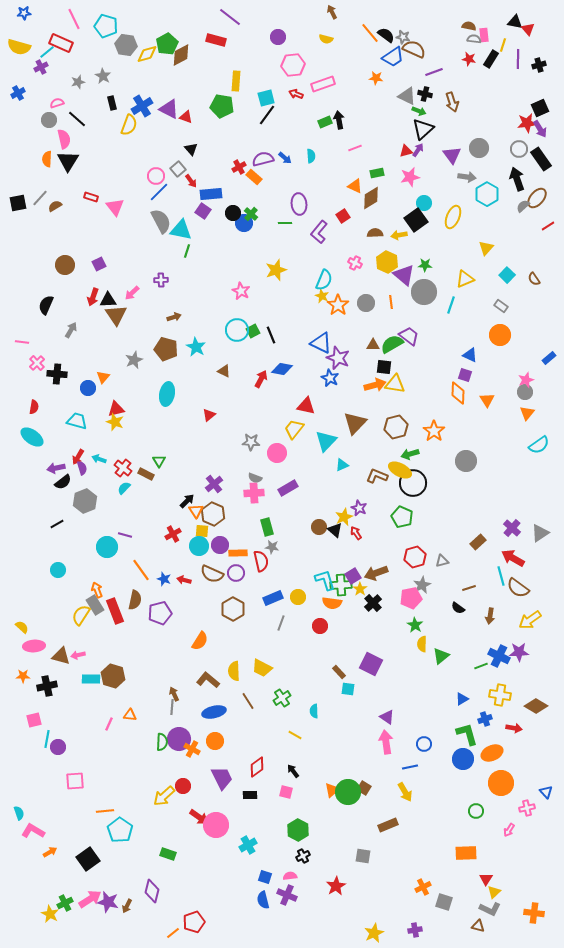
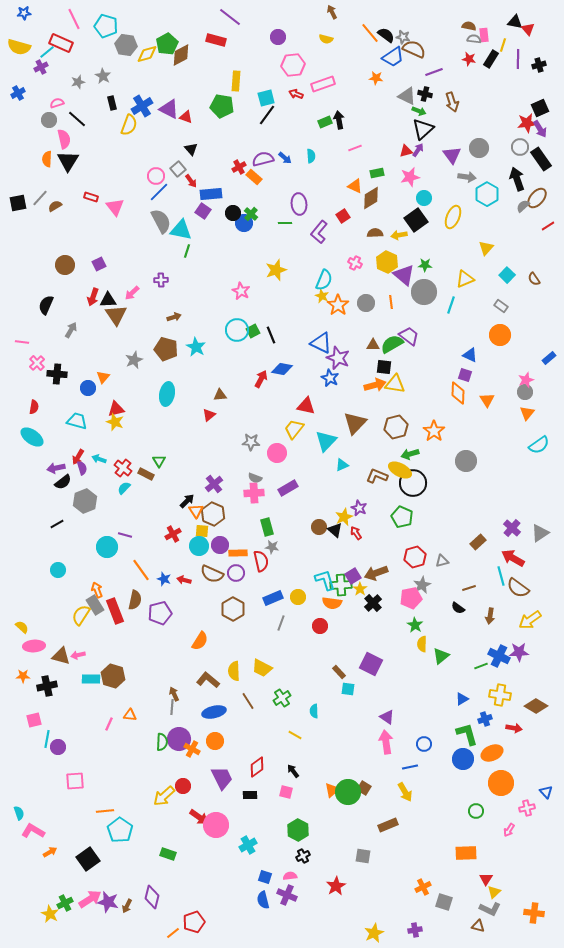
gray circle at (519, 149): moved 1 px right, 2 px up
cyan circle at (424, 203): moved 5 px up
brown triangle at (224, 371): moved 4 px left, 24 px down; rotated 32 degrees counterclockwise
purple diamond at (152, 891): moved 6 px down
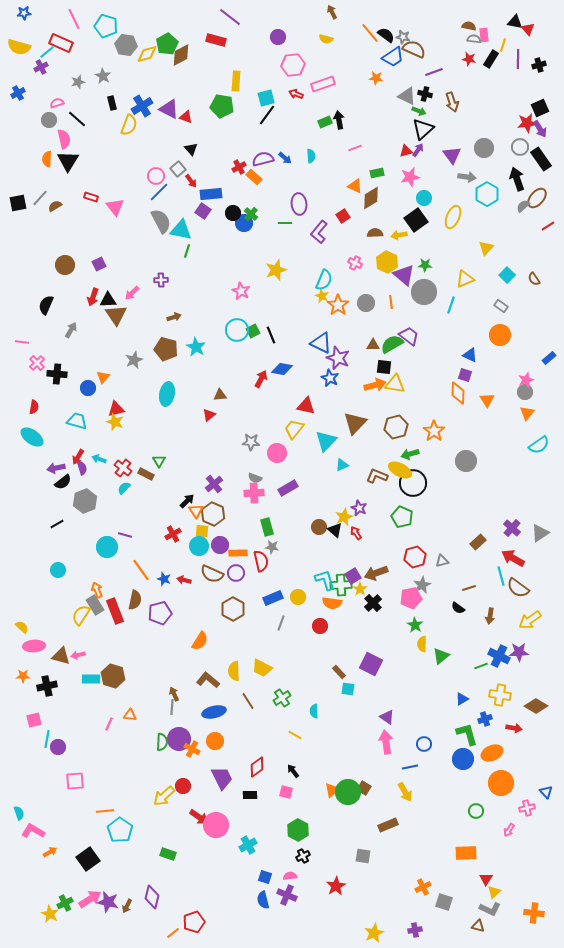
gray circle at (479, 148): moved 5 px right
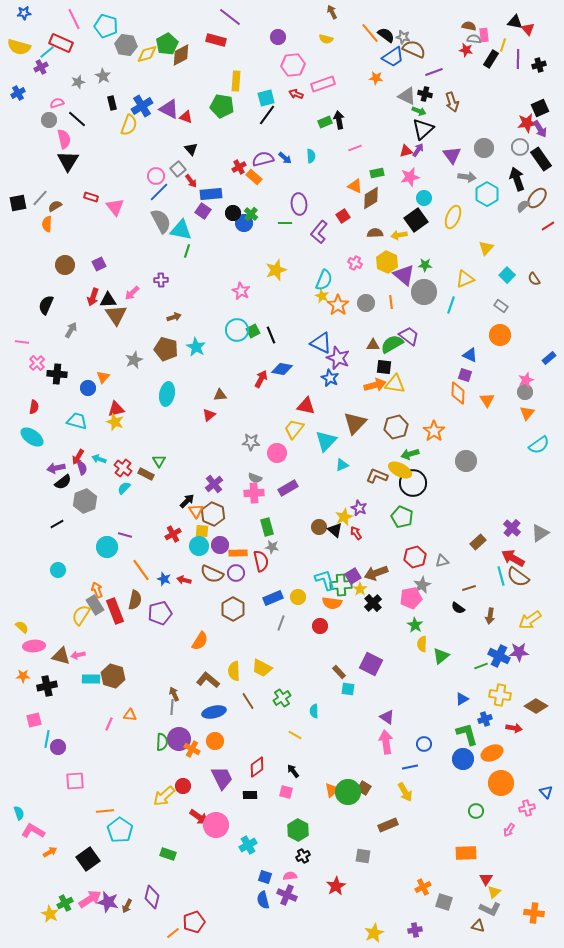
red star at (469, 59): moved 3 px left, 9 px up
orange semicircle at (47, 159): moved 65 px down
brown semicircle at (518, 588): moved 11 px up
